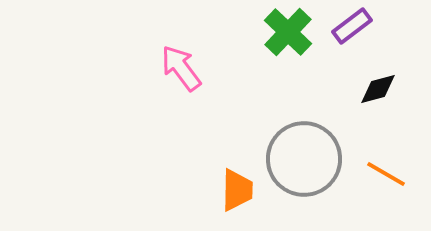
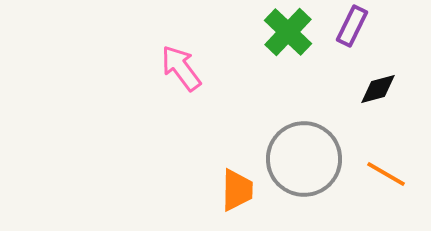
purple rectangle: rotated 27 degrees counterclockwise
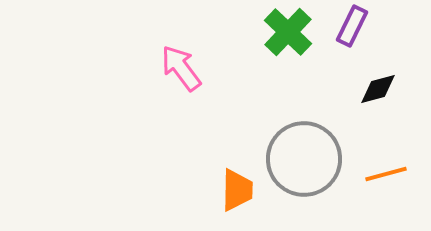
orange line: rotated 45 degrees counterclockwise
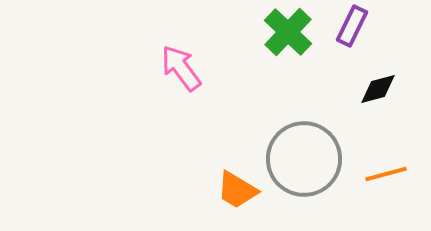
orange trapezoid: rotated 120 degrees clockwise
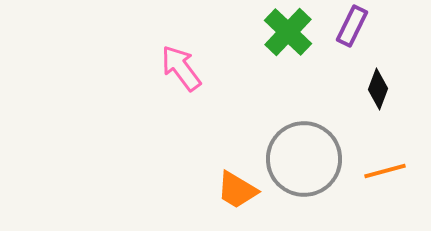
black diamond: rotated 54 degrees counterclockwise
orange line: moved 1 px left, 3 px up
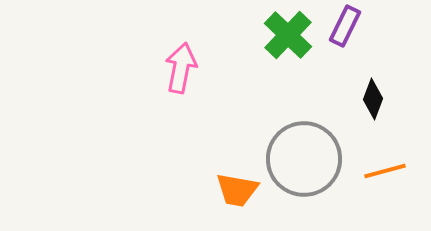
purple rectangle: moved 7 px left
green cross: moved 3 px down
pink arrow: rotated 48 degrees clockwise
black diamond: moved 5 px left, 10 px down
orange trapezoid: rotated 21 degrees counterclockwise
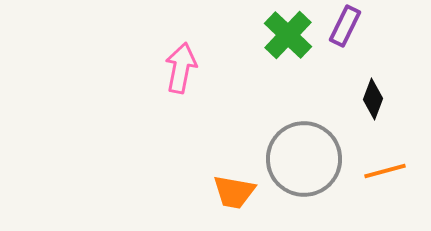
orange trapezoid: moved 3 px left, 2 px down
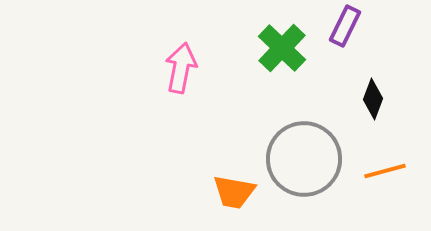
green cross: moved 6 px left, 13 px down
